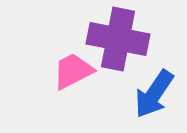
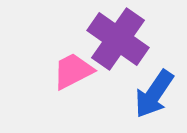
purple cross: rotated 24 degrees clockwise
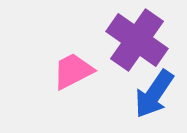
purple cross: moved 19 px right, 1 px down
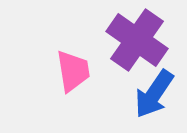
pink trapezoid: rotated 108 degrees clockwise
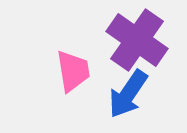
blue arrow: moved 26 px left
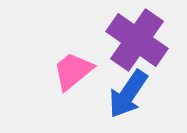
pink trapezoid: rotated 120 degrees counterclockwise
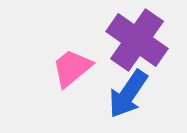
pink trapezoid: moved 1 px left, 3 px up
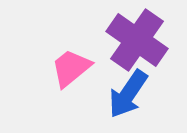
pink trapezoid: moved 1 px left
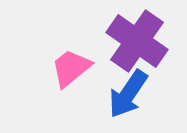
purple cross: moved 1 px down
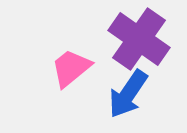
purple cross: moved 2 px right, 2 px up
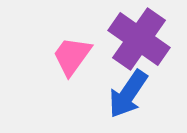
pink trapezoid: moved 1 px right, 12 px up; rotated 15 degrees counterclockwise
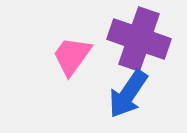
purple cross: rotated 16 degrees counterclockwise
